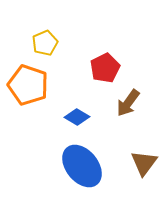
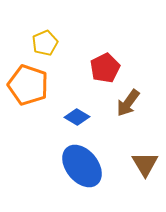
brown triangle: moved 1 px right, 1 px down; rotated 8 degrees counterclockwise
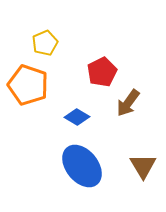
red pentagon: moved 3 px left, 4 px down
brown triangle: moved 2 px left, 2 px down
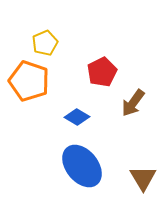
orange pentagon: moved 1 px right, 4 px up
brown arrow: moved 5 px right
brown triangle: moved 12 px down
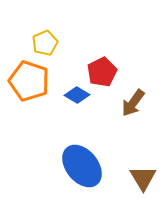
blue diamond: moved 22 px up
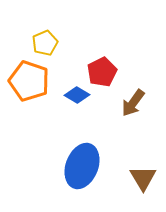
blue ellipse: rotated 60 degrees clockwise
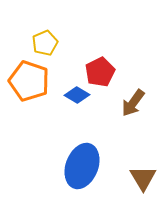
red pentagon: moved 2 px left
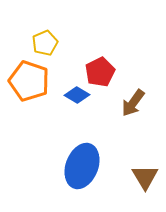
brown triangle: moved 2 px right, 1 px up
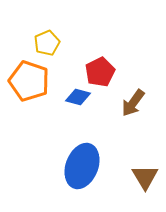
yellow pentagon: moved 2 px right
blue diamond: moved 1 px right, 2 px down; rotated 15 degrees counterclockwise
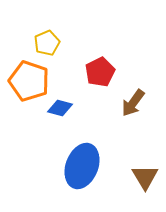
blue diamond: moved 18 px left, 11 px down
